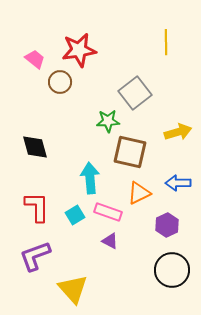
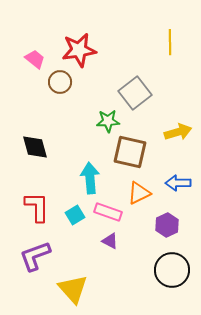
yellow line: moved 4 px right
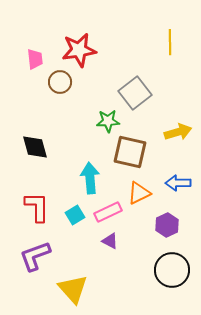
pink trapezoid: rotated 45 degrees clockwise
pink rectangle: rotated 44 degrees counterclockwise
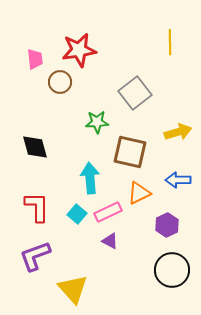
green star: moved 11 px left, 1 px down
blue arrow: moved 3 px up
cyan square: moved 2 px right, 1 px up; rotated 18 degrees counterclockwise
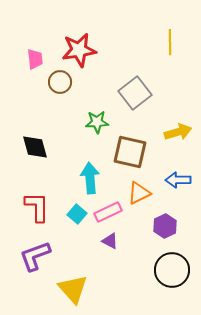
purple hexagon: moved 2 px left, 1 px down
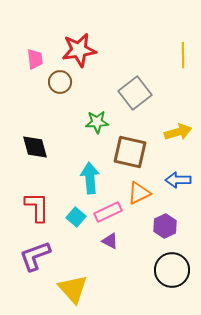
yellow line: moved 13 px right, 13 px down
cyan square: moved 1 px left, 3 px down
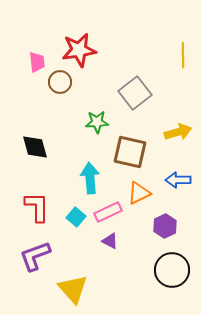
pink trapezoid: moved 2 px right, 3 px down
